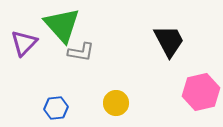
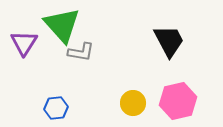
purple triangle: rotated 12 degrees counterclockwise
pink hexagon: moved 23 px left, 9 px down
yellow circle: moved 17 px right
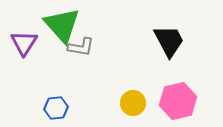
gray L-shape: moved 5 px up
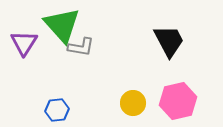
blue hexagon: moved 1 px right, 2 px down
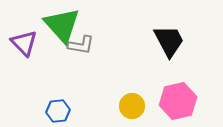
purple triangle: rotated 16 degrees counterclockwise
gray L-shape: moved 2 px up
yellow circle: moved 1 px left, 3 px down
blue hexagon: moved 1 px right, 1 px down
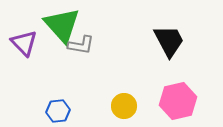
yellow circle: moved 8 px left
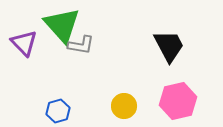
black trapezoid: moved 5 px down
blue hexagon: rotated 10 degrees counterclockwise
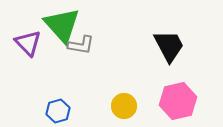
purple triangle: moved 4 px right
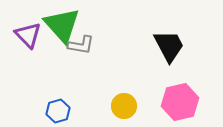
purple triangle: moved 8 px up
pink hexagon: moved 2 px right, 1 px down
